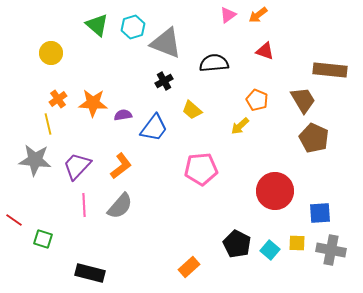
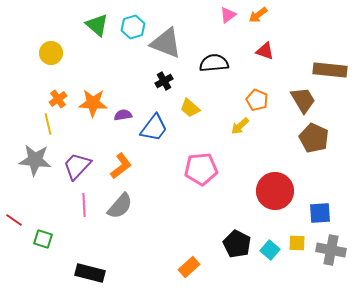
yellow trapezoid: moved 2 px left, 2 px up
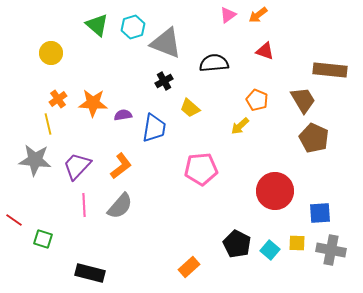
blue trapezoid: rotated 28 degrees counterclockwise
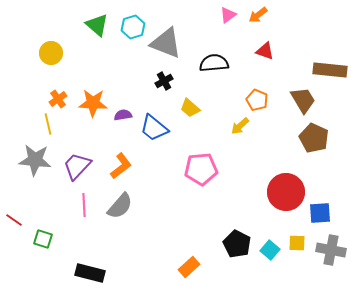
blue trapezoid: rotated 120 degrees clockwise
red circle: moved 11 px right, 1 px down
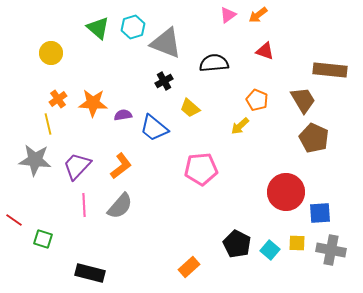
green triangle: moved 1 px right, 3 px down
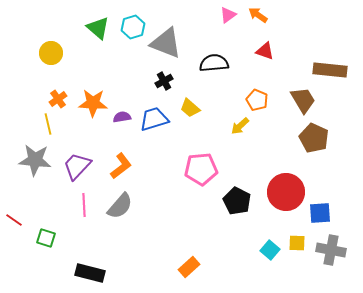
orange arrow: rotated 72 degrees clockwise
purple semicircle: moved 1 px left, 2 px down
blue trapezoid: moved 9 px up; rotated 124 degrees clockwise
green square: moved 3 px right, 1 px up
black pentagon: moved 43 px up
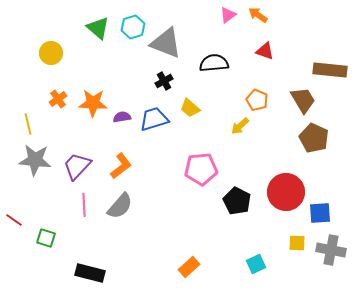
yellow line: moved 20 px left
cyan square: moved 14 px left, 14 px down; rotated 24 degrees clockwise
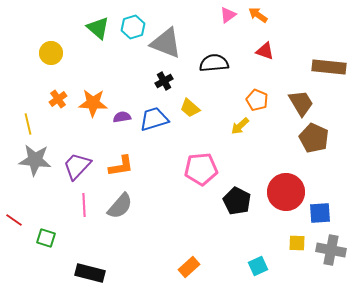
brown rectangle: moved 1 px left, 3 px up
brown trapezoid: moved 2 px left, 3 px down
orange L-shape: rotated 28 degrees clockwise
cyan square: moved 2 px right, 2 px down
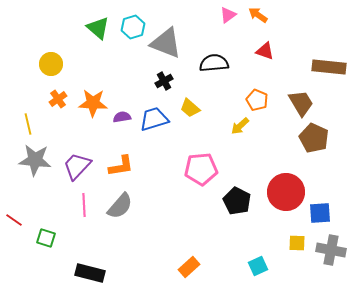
yellow circle: moved 11 px down
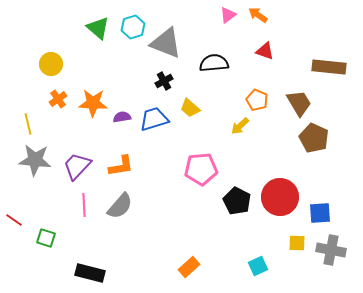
brown trapezoid: moved 2 px left
red circle: moved 6 px left, 5 px down
